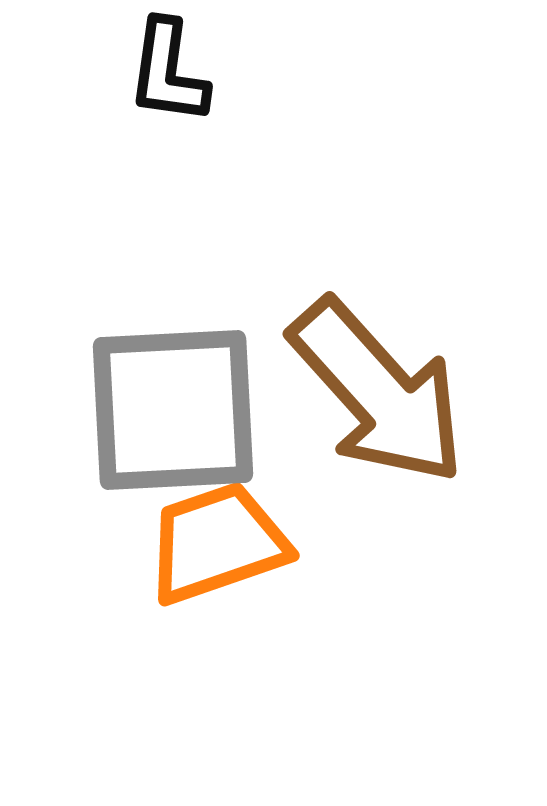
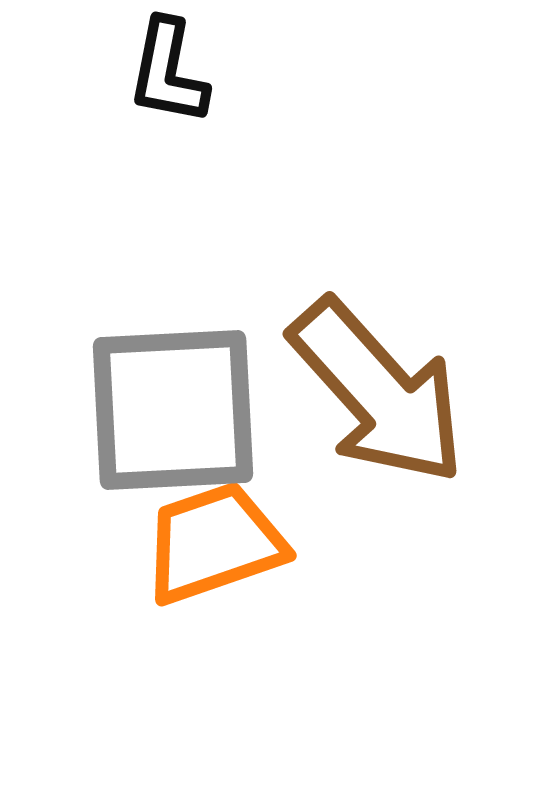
black L-shape: rotated 3 degrees clockwise
orange trapezoid: moved 3 px left
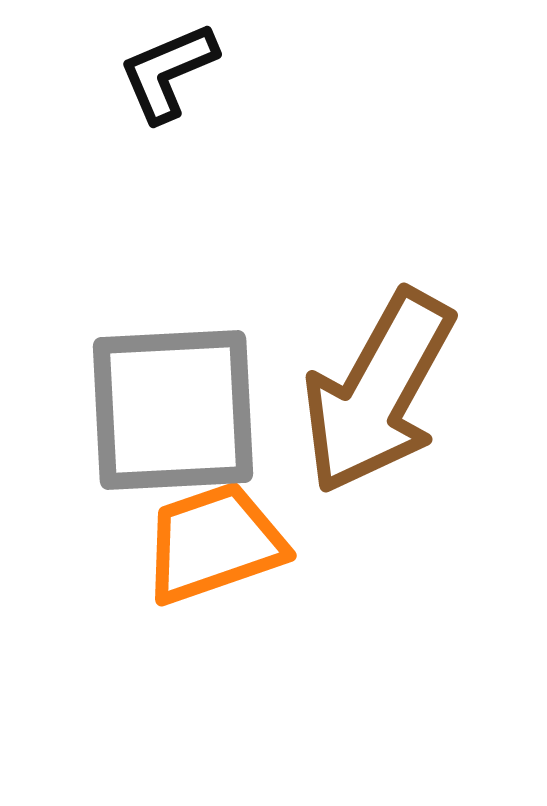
black L-shape: rotated 56 degrees clockwise
brown arrow: rotated 71 degrees clockwise
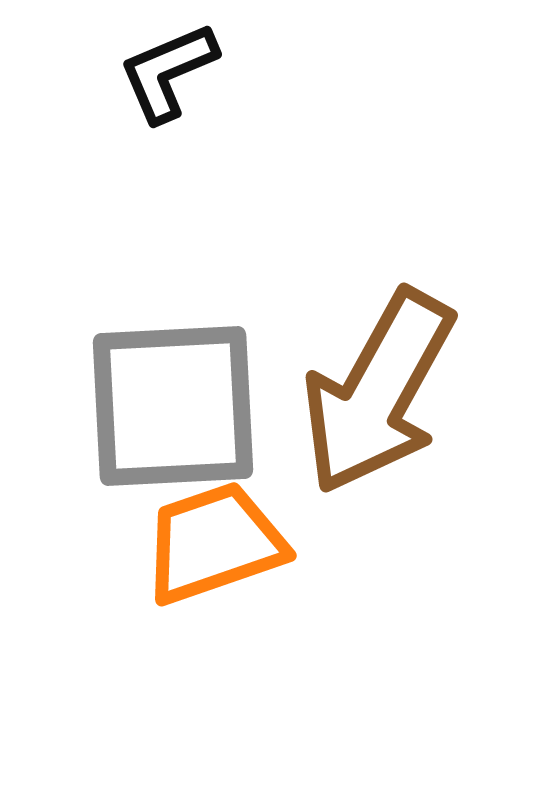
gray square: moved 4 px up
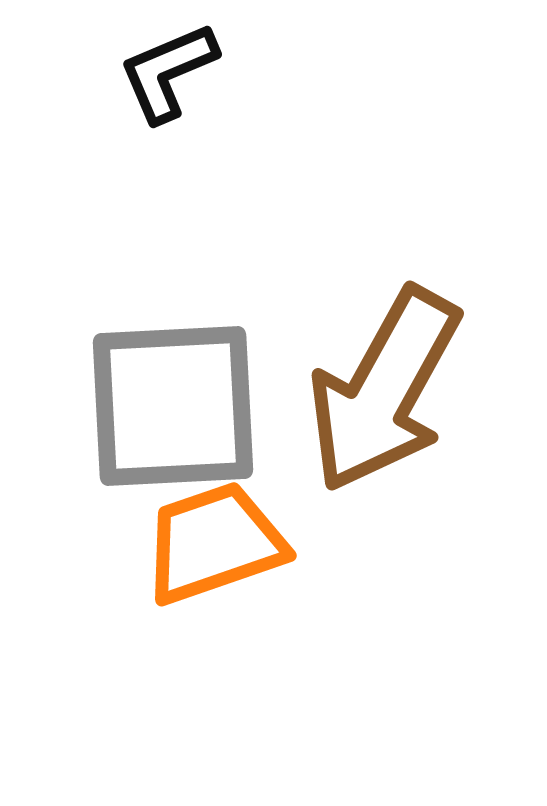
brown arrow: moved 6 px right, 2 px up
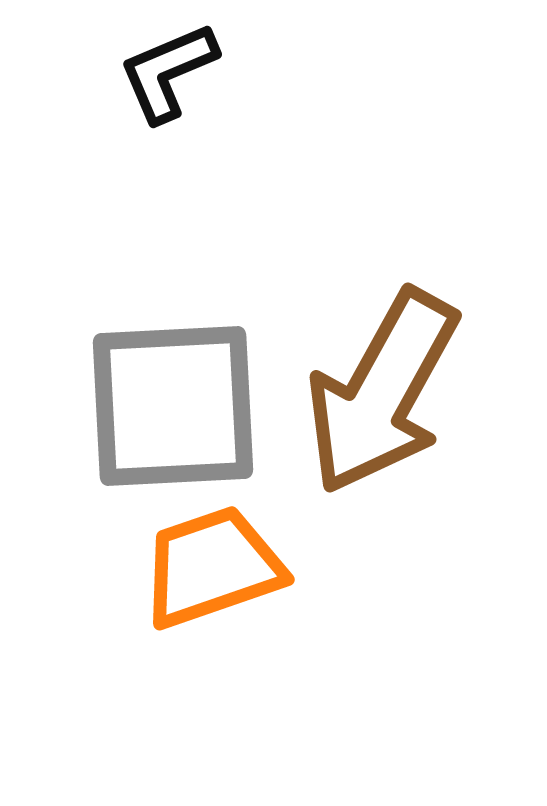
brown arrow: moved 2 px left, 2 px down
orange trapezoid: moved 2 px left, 24 px down
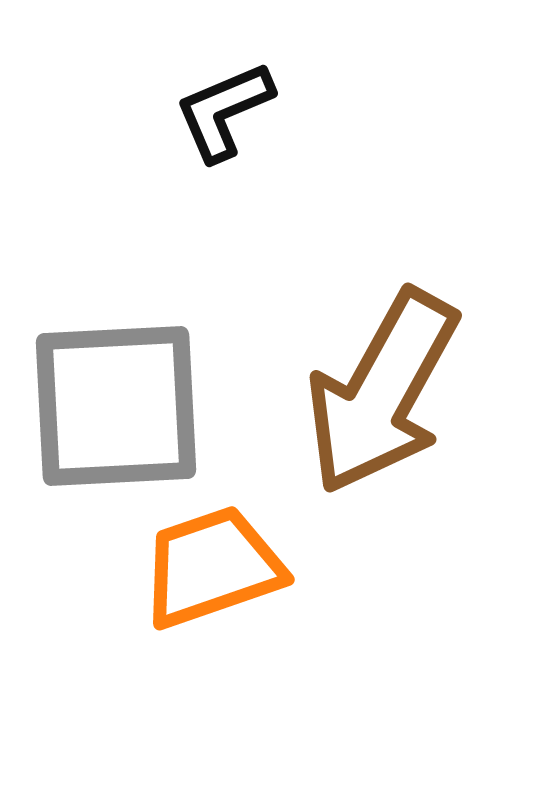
black L-shape: moved 56 px right, 39 px down
gray square: moved 57 px left
